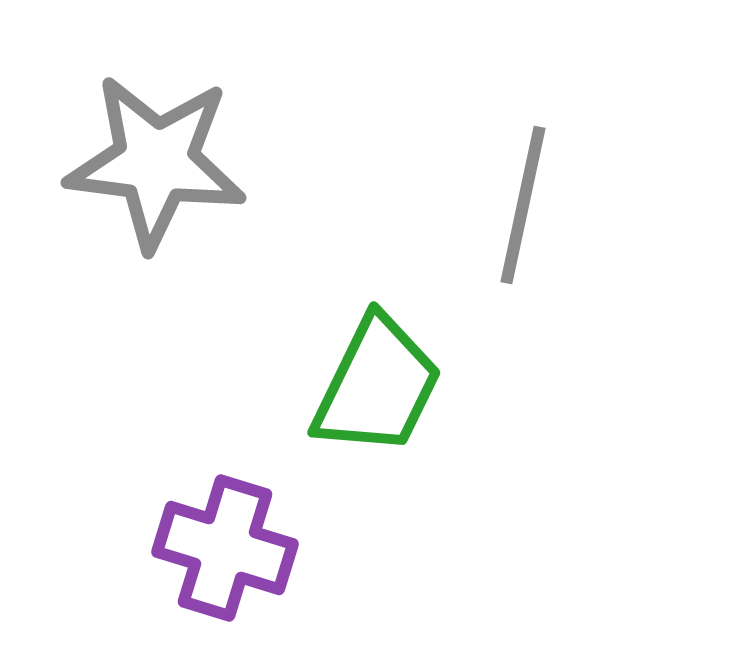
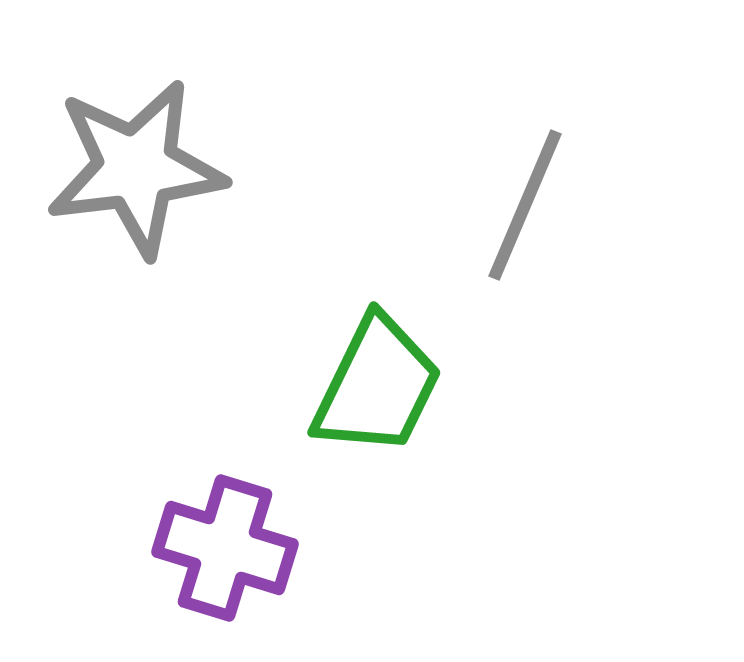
gray star: moved 20 px left, 6 px down; rotated 14 degrees counterclockwise
gray line: moved 2 px right; rotated 11 degrees clockwise
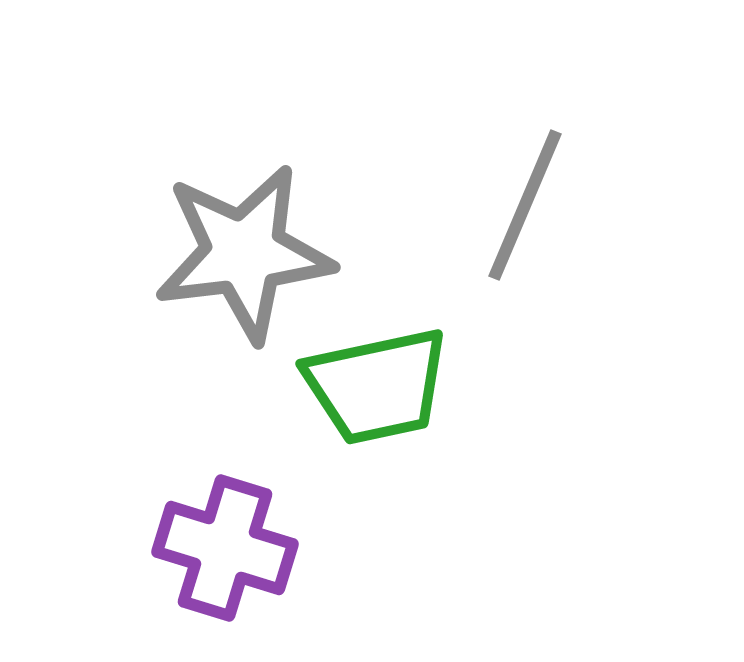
gray star: moved 108 px right, 85 px down
green trapezoid: rotated 52 degrees clockwise
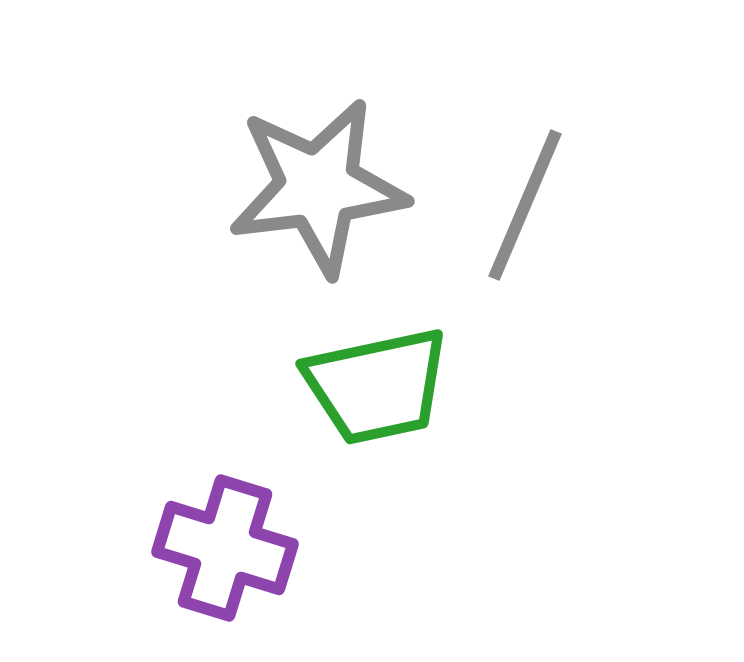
gray star: moved 74 px right, 66 px up
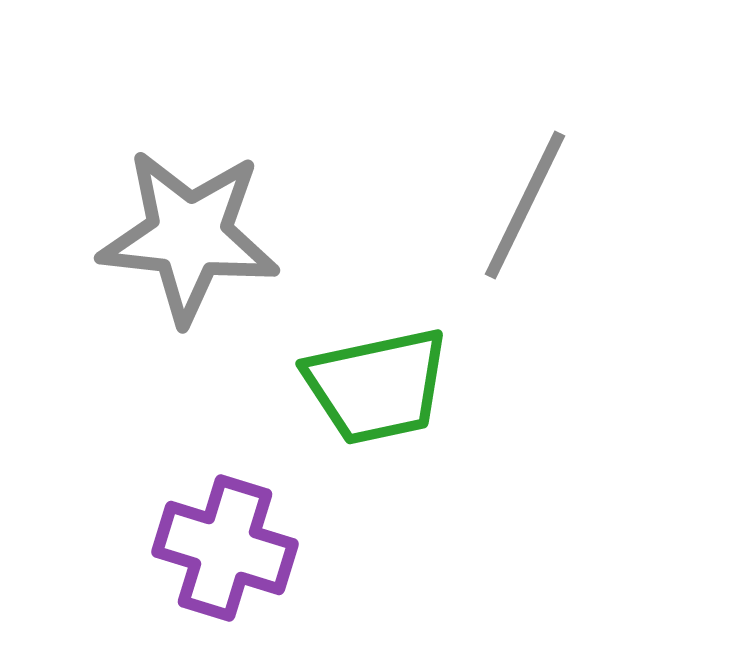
gray star: moved 129 px left, 49 px down; rotated 13 degrees clockwise
gray line: rotated 3 degrees clockwise
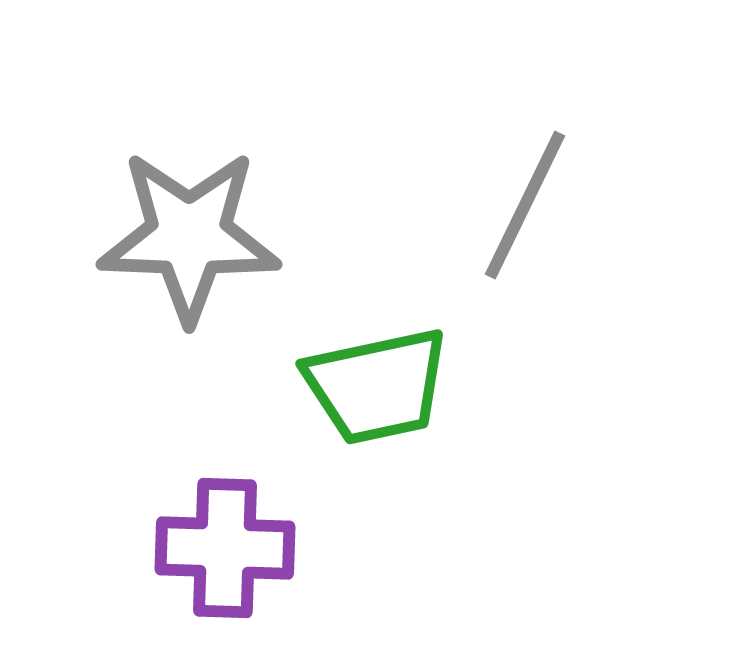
gray star: rotated 4 degrees counterclockwise
purple cross: rotated 15 degrees counterclockwise
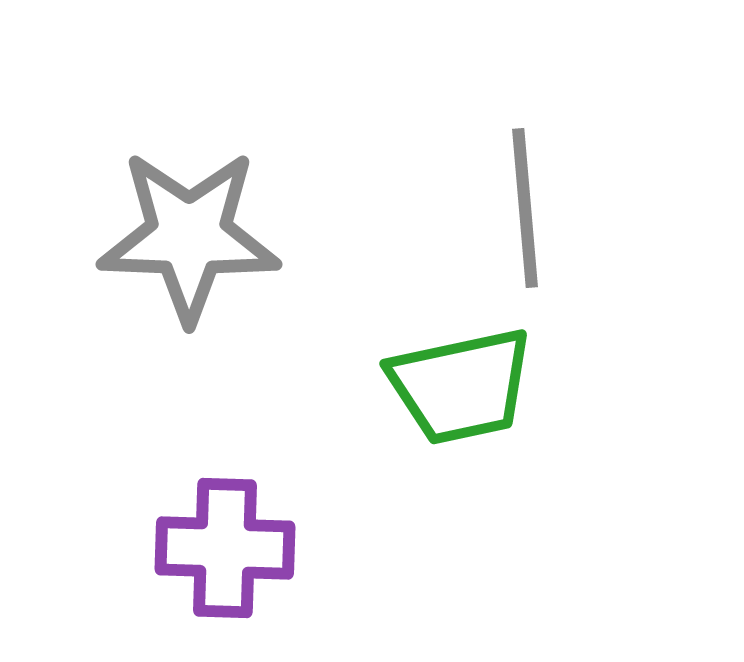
gray line: moved 3 px down; rotated 31 degrees counterclockwise
green trapezoid: moved 84 px right
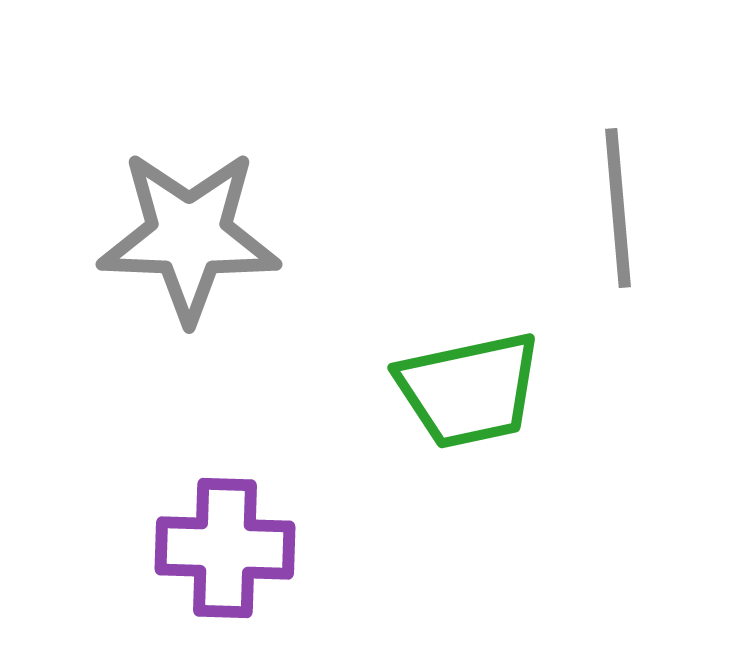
gray line: moved 93 px right
green trapezoid: moved 8 px right, 4 px down
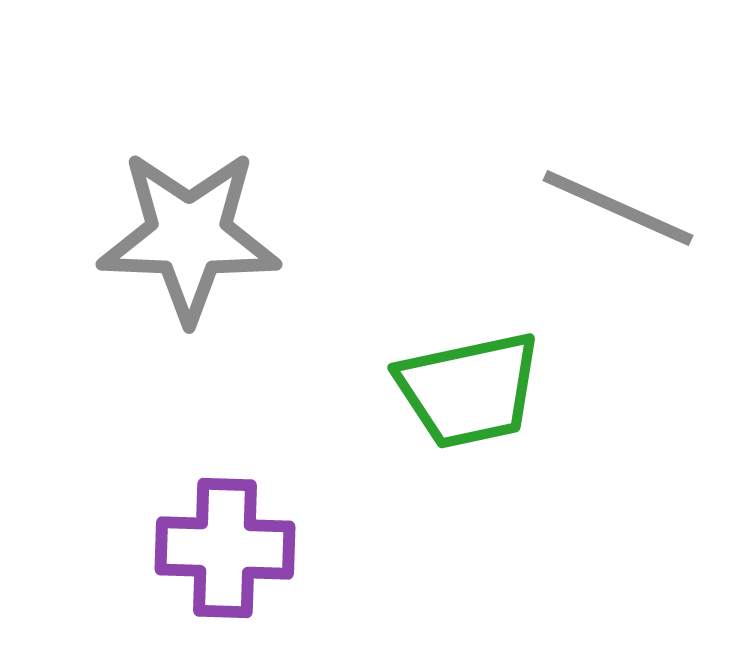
gray line: rotated 61 degrees counterclockwise
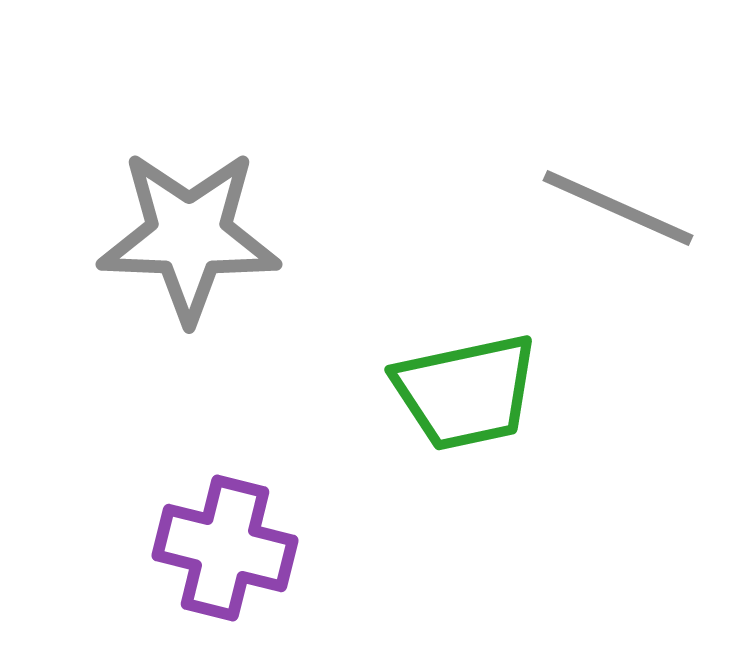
green trapezoid: moved 3 px left, 2 px down
purple cross: rotated 12 degrees clockwise
